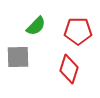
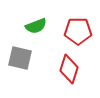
green semicircle: rotated 25 degrees clockwise
gray square: moved 2 px right, 1 px down; rotated 15 degrees clockwise
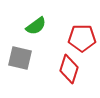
green semicircle: rotated 15 degrees counterclockwise
red pentagon: moved 4 px right, 7 px down
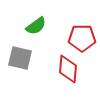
red diamond: moved 1 px left; rotated 12 degrees counterclockwise
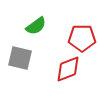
red diamond: rotated 64 degrees clockwise
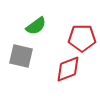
gray square: moved 1 px right, 2 px up
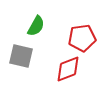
green semicircle: rotated 25 degrees counterclockwise
red pentagon: rotated 8 degrees counterclockwise
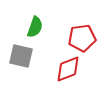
green semicircle: moved 1 px left, 1 px down; rotated 10 degrees counterclockwise
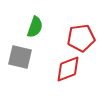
red pentagon: moved 1 px left
gray square: moved 1 px left, 1 px down
